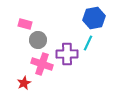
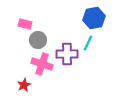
red star: moved 2 px down
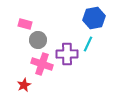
cyan line: moved 1 px down
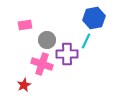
pink rectangle: moved 1 px down; rotated 24 degrees counterclockwise
gray circle: moved 9 px right
cyan line: moved 2 px left, 3 px up
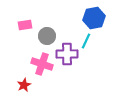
gray circle: moved 4 px up
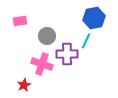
pink rectangle: moved 5 px left, 4 px up
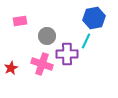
red star: moved 13 px left, 17 px up
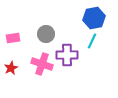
pink rectangle: moved 7 px left, 17 px down
gray circle: moved 1 px left, 2 px up
cyan line: moved 6 px right
purple cross: moved 1 px down
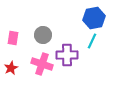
gray circle: moved 3 px left, 1 px down
pink rectangle: rotated 72 degrees counterclockwise
